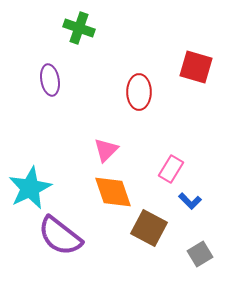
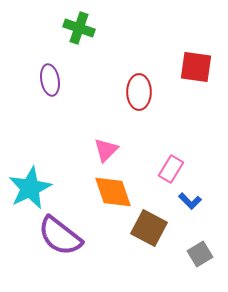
red square: rotated 8 degrees counterclockwise
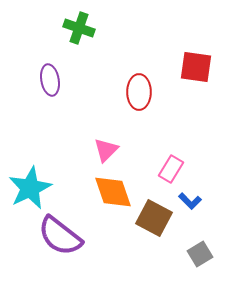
brown square: moved 5 px right, 10 px up
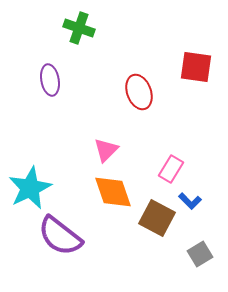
red ellipse: rotated 20 degrees counterclockwise
brown square: moved 3 px right
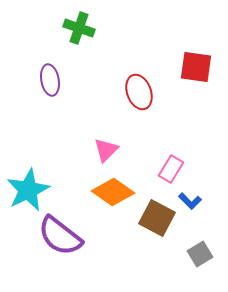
cyan star: moved 2 px left, 2 px down
orange diamond: rotated 36 degrees counterclockwise
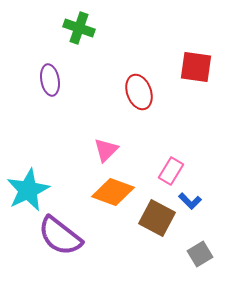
pink rectangle: moved 2 px down
orange diamond: rotated 15 degrees counterclockwise
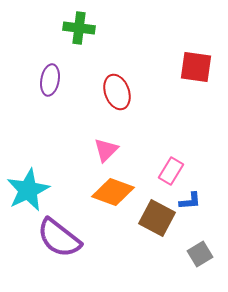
green cross: rotated 12 degrees counterclockwise
purple ellipse: rotated 20 degrees clockwise
red ellipse: moved 22 px left
blue L-shape: rotated 50 degrees counterclockwise
purple semicircle: moved 1 px left, 2 px down
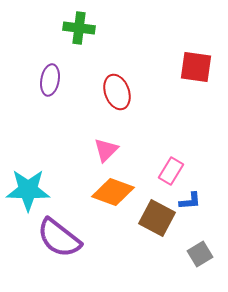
cyan star: rotated 27 degrees clockwise
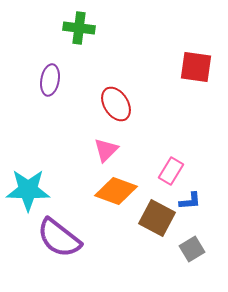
red ellipse: moved 1 px left, 12 px down; rotated 12 degrees counterclockwise
orange diamond: moved 3 px right, 1 px up
gray square: moved 8 px left, 5 px up
